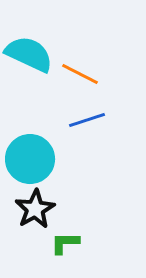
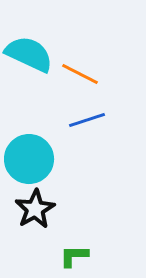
cyan circle: moved 1 px left
green L-shape: moved 9 px right, 13 px down
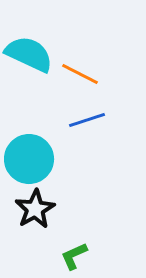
green L-shape: rotated 24 degrees counterclockwise
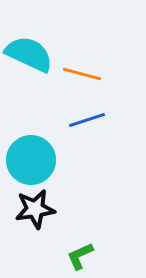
orange line: moved 2 px right; rotated 12 degrees counterclockwise
cyan circle: moved 2 px right, 1 px down
black star: rotated 21 degrees clockwise
green L-shape: moved 6 px right
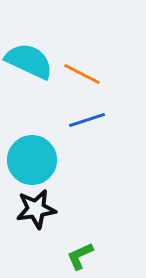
cyan semicircle: moved 7 px down
orange line: rotated 12 degrees clockwise
cyan circle: moved 1 px right
black star: moved 1 px right
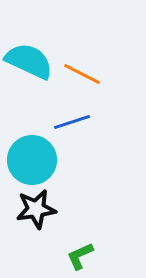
blue line: moved 15 px left, 2 px down
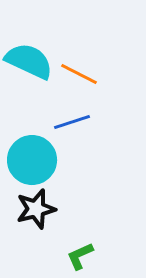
orange line: moved 3 px left
black star: rotated 6 degrees counterclockwise
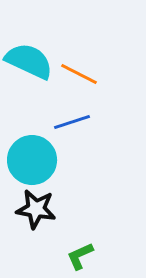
black star: rotated 24 degrees clockwise
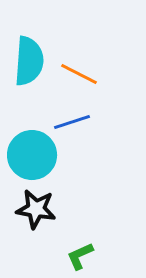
cyan semicircle: rotated 69 degrees clockwise
cyan circle: moved 5 px up
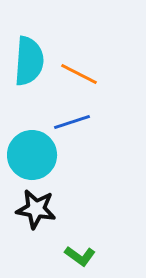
green L-shape: rotated 120 degrees counterclockwise
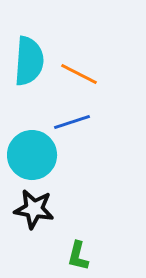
black star: moved 2 px left
green L-shape: moved 2 px left; rotated 68 degrees clockwise
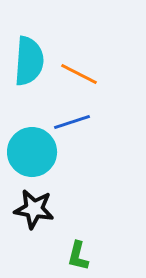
cyan circle: moved 3 px up
